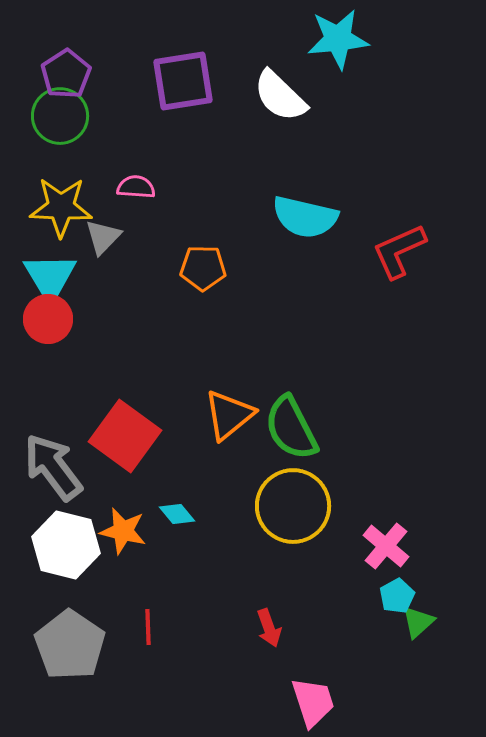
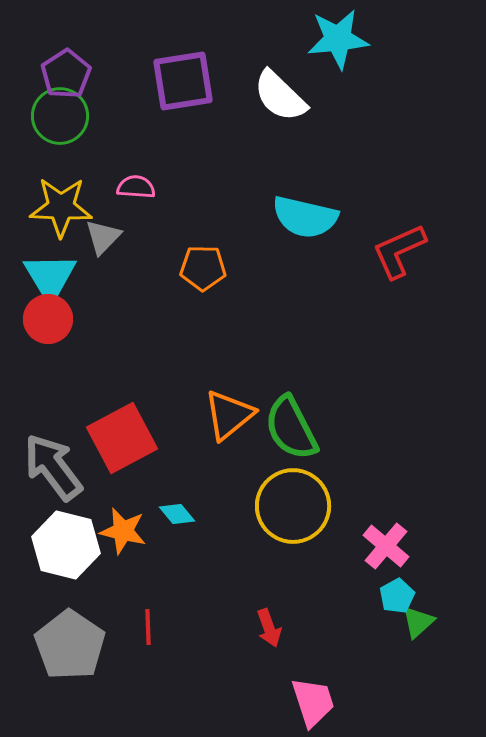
red square: moved 3 px left, 2 px down; rotated 26 degrees clockwise
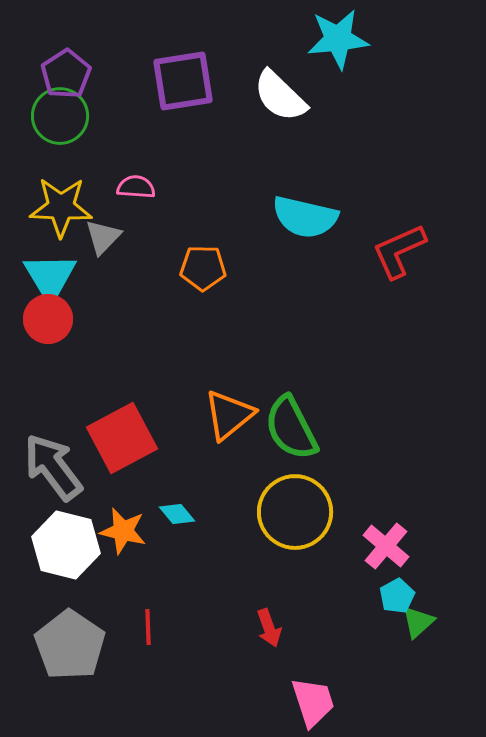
yellow circle: moved 2 px right, 6 px down
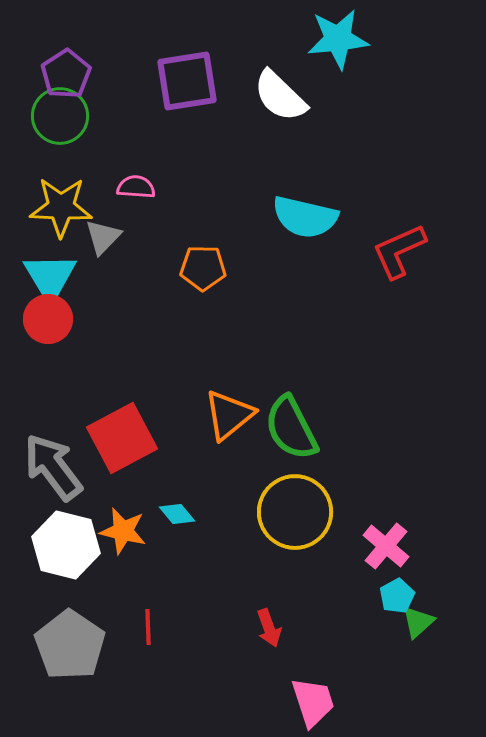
purple square: moved 4 px right
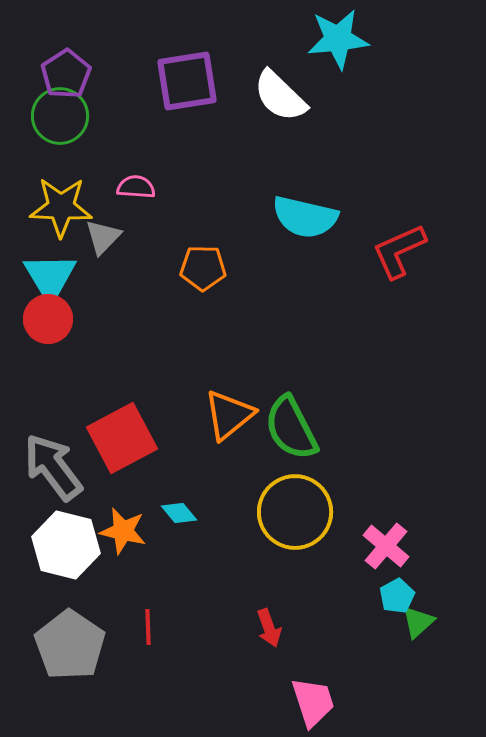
cyan diamond: moved 2 px right, 1 px up
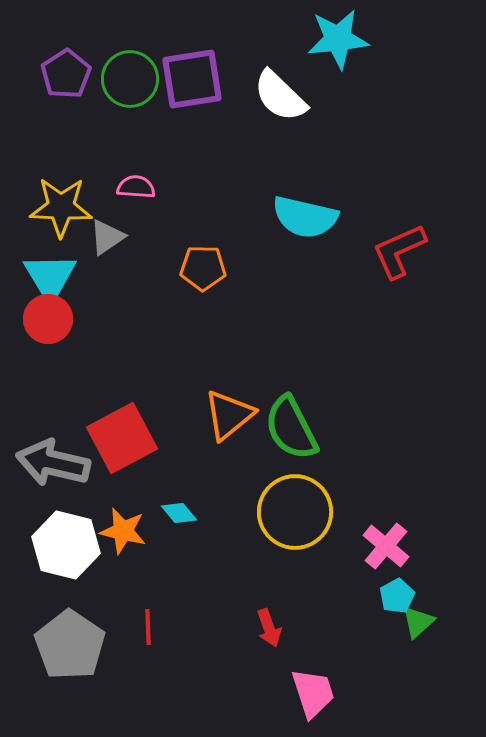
purple square: moved 5 px right, 2 px up
green circle: moved 70 px right, 37 px up
gray triangle: moved 4 px right; rotated 12 degrees clockwise
gray arrow: moved 4 px up; rotated 40 degrees counterclockwise
pink trapezoid: moved 9 px up
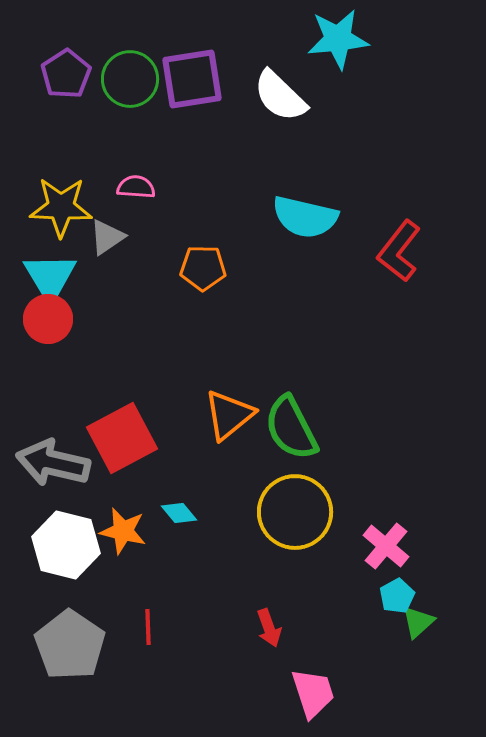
red L-shape: rotated 28 degrees counterclockwise
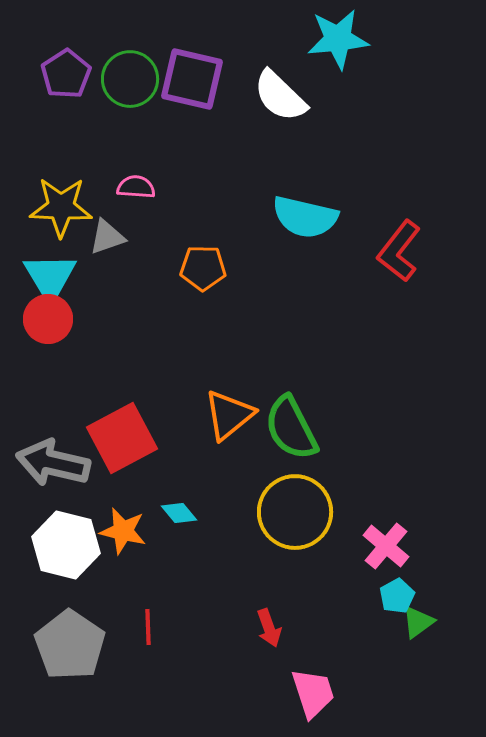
purple square: rotated 22 degrees clockwise
gray triangle: rotated 15 degrees clockwise
green triangle: rotated 6 degrees clockwise
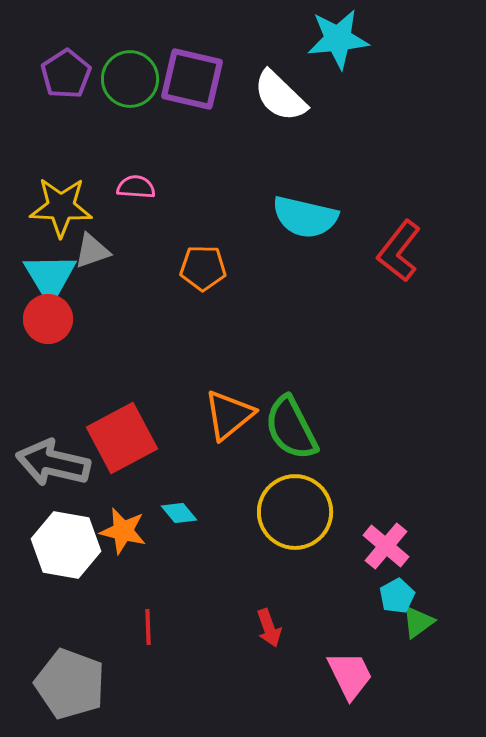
gray triangle: moved 15 px left, 14 px down
white hexagon: rotated 4 degrees counterclockwise
gray pentagon: moved 39 px down; rotated 14 degrees counterclockwise
pink trapezoid: moved 37 px right, 18 px up; rotated 8 degrees counterclockwise
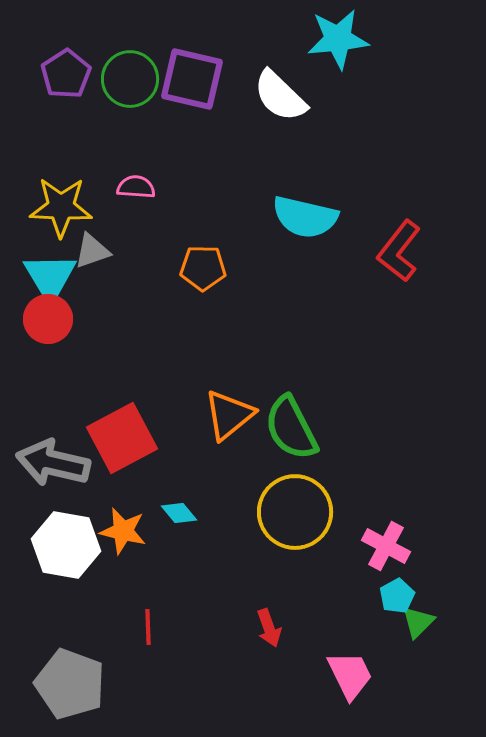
pink cross: rotated 12 degrees counterclockwise
green triangle: rotated 9 degrees counterclockwise
